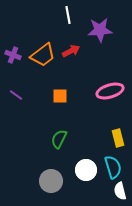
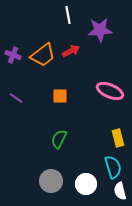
pink ellipse: rotated 40 degrees clockwise
purple line: moved 3 px down
white circle: moved 14 px down
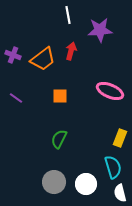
red arrow: rotated 48 degrees counterclockwise
orange trapezoid: moved 4 px down
yellow rectangle: moved 2 px right; rotated 36 degrees clockwise
gray circle: moved 3 px right, 1 px down
white semicircle: moved 2 px down
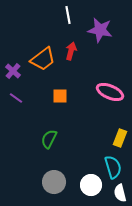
purple star: rotated 15 degrees clockwise
purple cross: moved 16 px down; rotated 21 degrees clockwise
pink ellipse: moved 1 px down
green semicircle: moved 10 px left
white circle: moved 5 px right, 1 px down
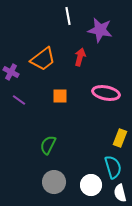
white line: moved 1 px down
red arrow: moved 9 px right, 6 px down
purple cross: moved 2 px left, 1 px down; rotated 14 degrees counterclockwise
pink ellipse: moved 4 px left, 1 px down; rotated 12 degrees counterclockwise
purple line: moved 3 px right, 2 px down
green semicircle: moved 1 px left, 6 px down
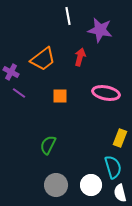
purple line: moved 7 px up
gray circle: moved 2 px right, 3 px down
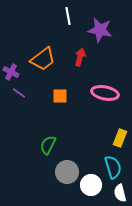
pink ellipse: moved 1 px left
gray circle: moved 11 px right, 13 px up
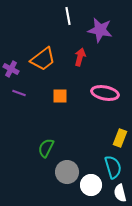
purple cross: moved 3 px up
purple line: rotated 16 degrees counterclockwise
green semicircle: moved 2 px left, 3 px down
